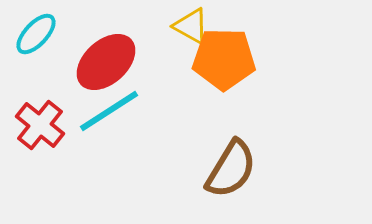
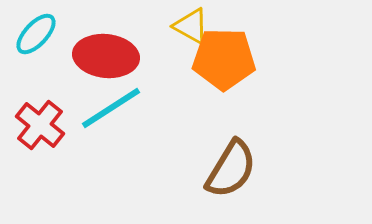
red ellipse: moved 6 px up; rotated 48 degrees clockwise
cyan line: moved 2 px right, 3 px up
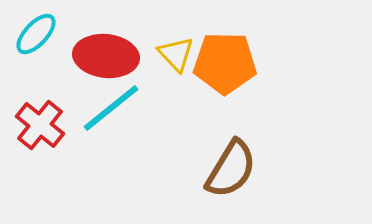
yellow triangle: moved 15 px left, 28 px down; rotated 18 degrees clockwise
orange pentagon: moved 1 px right, 4 px down
cyan line: rotated 6 degrees counterclockwise
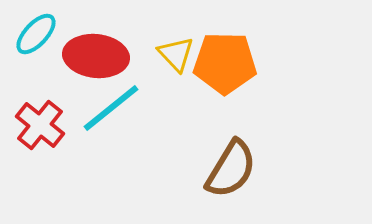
red ellipse: moved 10 px left
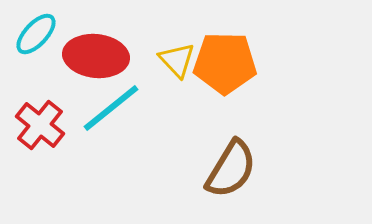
yellow triangle: moved 1 px right, 6 px down
